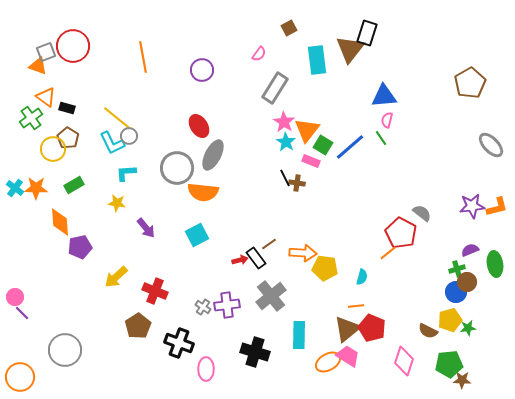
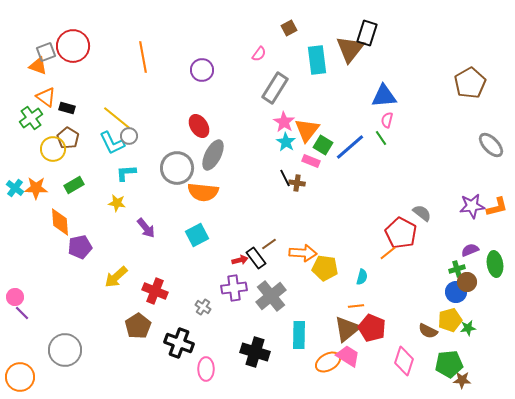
purple cross at (227, 305): moved 7 px right, 17 px up
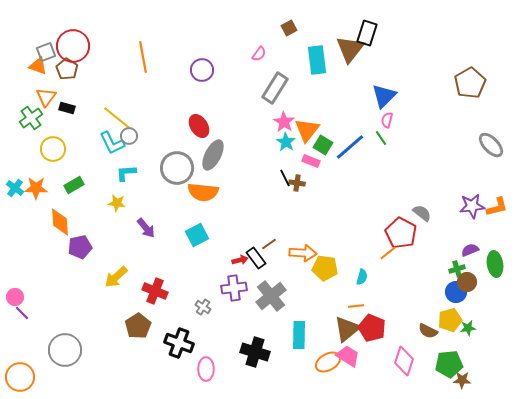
blue triangle at (384, 96): rotated 40 degrees counterclockwise
orange triangle at (46, 97): rotated 30 degrees clockwise
brown pentagon at (68, 138): moved 1 px left, 69 px up
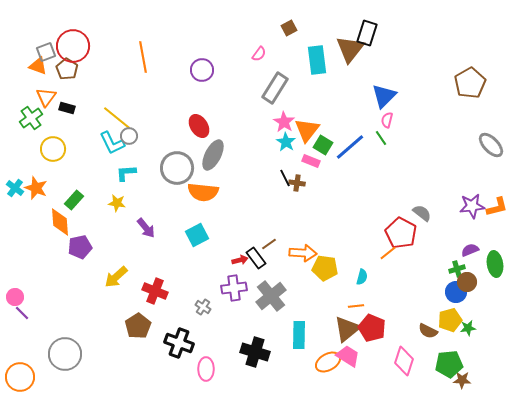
green rectangle at (74, 185): moved 15 px down; rotated 18 degrees counterclockwise
orange star at (36, 188): rotated 20 degrees clockwise
gray circle at (65, 350): moved 4 px down
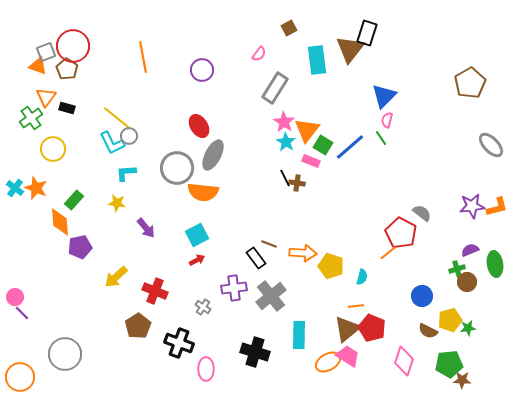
brown line at (269, 244): rotated 56 degrees clockwise
red arrow at (240, 260): moved 43 px left; rotated 14 degrees counterclockwise
yellow pentagon at (325, 268): moved 6 px right, 2 px up; rotated 10 degrees clockwise
blue circle at (456, 292): moved 34 px left, 4 px down
